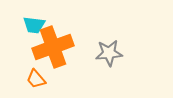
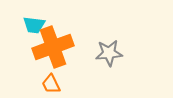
orange trapezoid: moved 15 px right, 5 px down; rotated 15 degrees clockwise
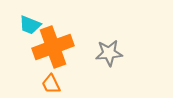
cyan trapezoid: moved 4 px left; rotated 15 degrees clockwise
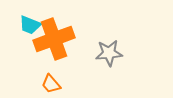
orange cross: moved 1 px right, 8 px up
orange trapezoid: rotated 15 degrees counterclockwise
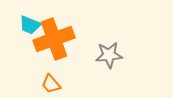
gray star: moved 2 px down
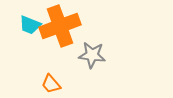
orange cross: moved 6 px right, 13 px up
gray star: moved 17 px left; rotated 12 degrees clockwise
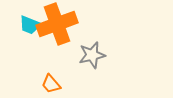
orange cross: moved 3 px left, 2 px up
gray star: rotated 20 degrees counterclockwise
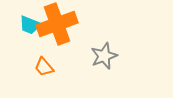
gray star: moved 12 px right, 1 px down; rotated 8 degrees counterclockwise
orange trapezoid: moved 7 px left, 17 px up
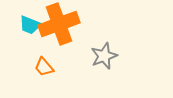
orange cross: moved 2 px right
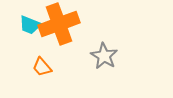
gray star: rotated 20 degrees counterclockwise
orange trapezoid: moved 2 px left
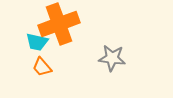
cyan trapezoid: moved 7 px right, 17 px down; rotated 10 degrees counterclockwise
gray star: moved 8 px right, 2 px down; rotated 24 degrees counterclockwise
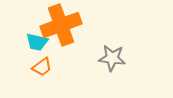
orange cross: moved 2 px right, 1 px down
orange trapezoid: rotated 85 degrees counterclockwise
